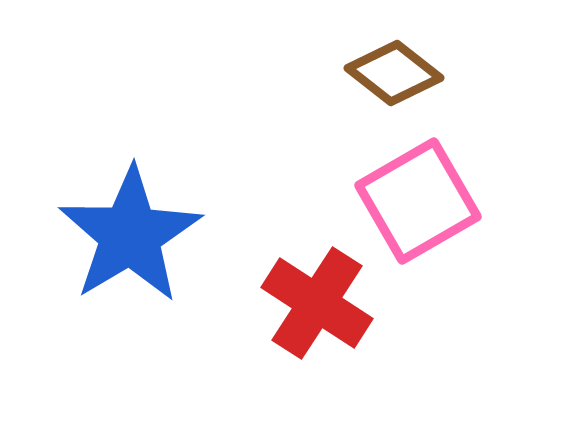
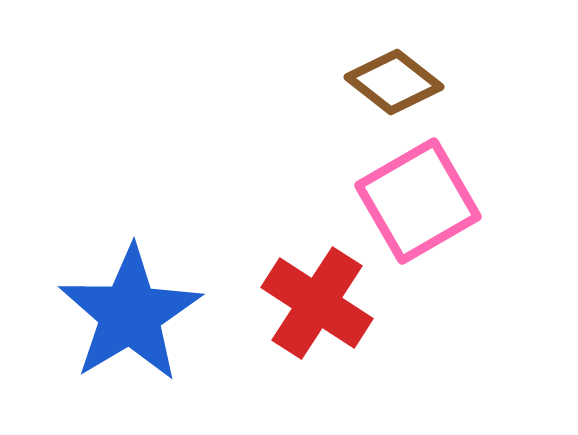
brown diamond: moved 9 px down
blue star: moved 79 px down
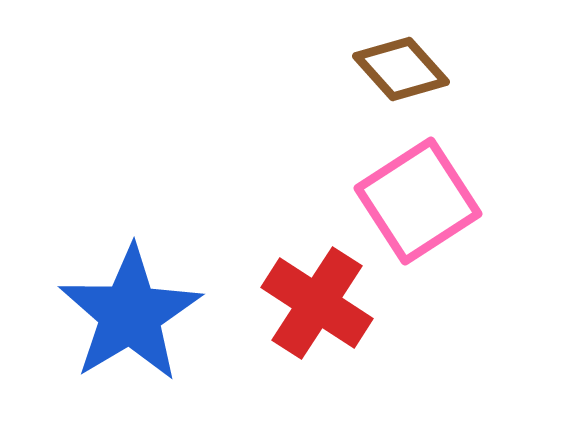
brown diamond: moved 7 px right, 13 px up; rotated 10 degrees clockwise
pink square: rotated 3 degrees counterclockwise
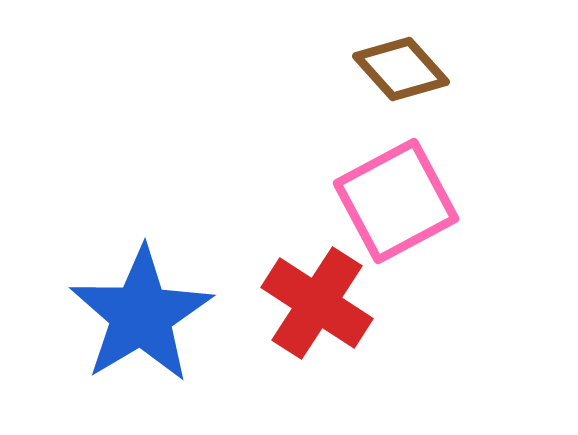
pink square: moved 22 px left; rotated 5 degrees clockwise
blue star: moved 11 px right, 1 px down
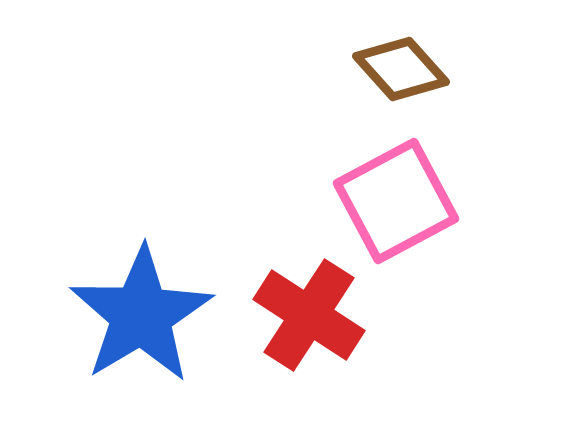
red cross: moved 8 px left, 12 px down
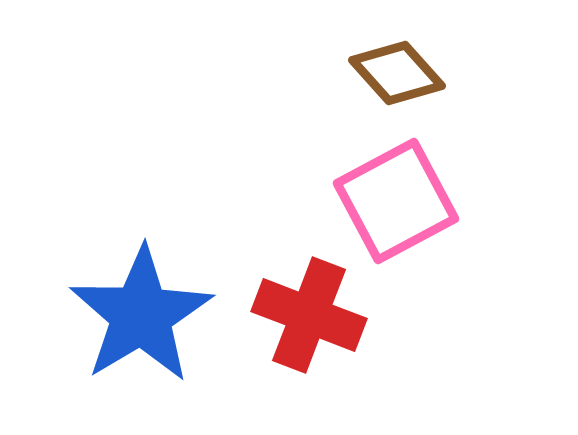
brown diamond: moved 4 px left, 4 px down
red cross: rotated 12 degrees counterclockwise
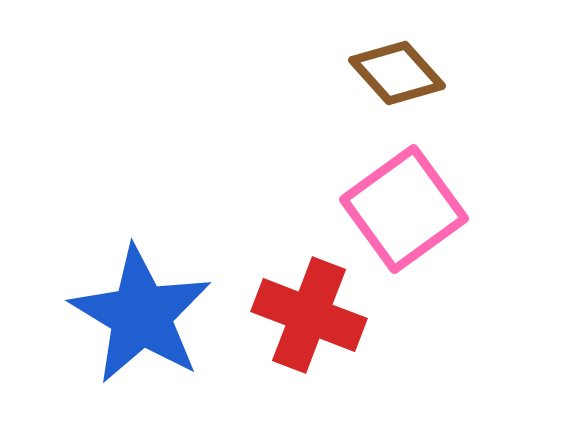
pink square: moved 8 px right, 8 px down; rotated 8 degrees counterclockwise
blue star: rotated 10 degrees counterclockwise
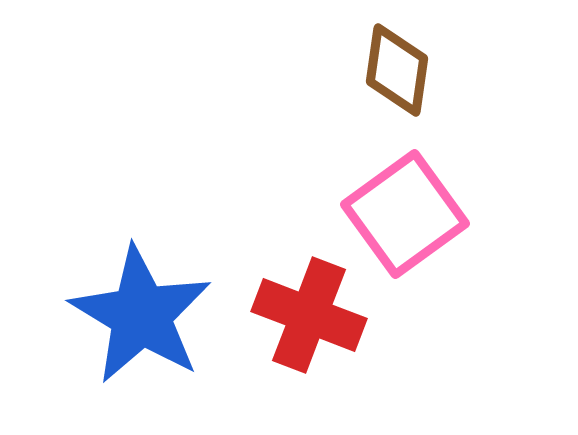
brown diamond: moved 3 px up; rotated 50 degrees clockwise
pink square: moved 1 px right, 5 px down
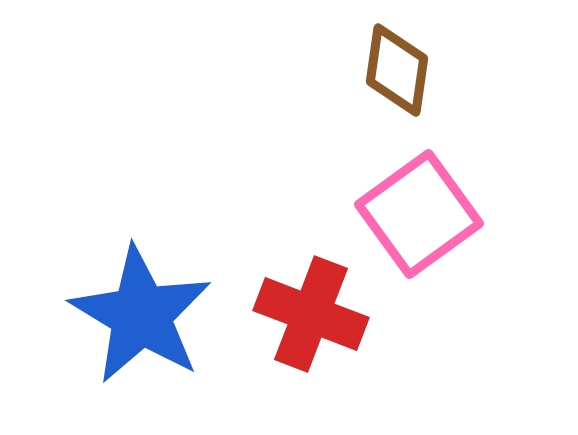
pink square: moved 14 px right
red cross: moved 2 px right, 1 px up
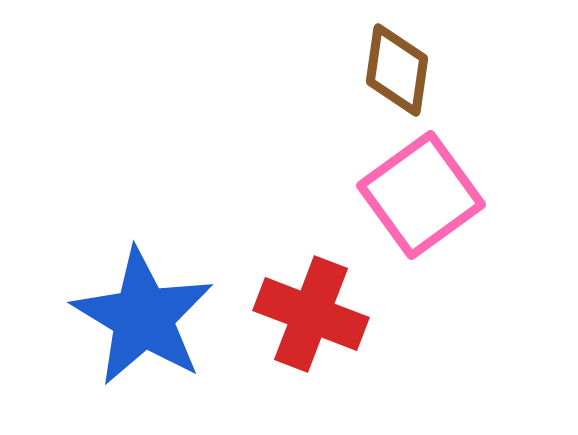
pink square: moved 2 px right, 19 px up
blue star: moved 2 px right, 2 px down
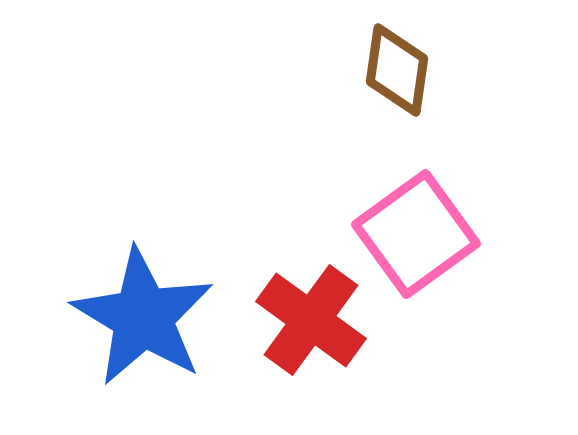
pink square: moved 5 px left, 39 px down
red cross: moved 6 px down; rotated 15 degrees clockwise
